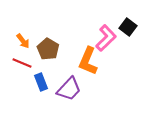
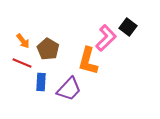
orange L-shape: rotated 8 degrees counterclockwise
blue rectangle: rotated 24 degrees clockwise
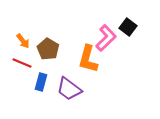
orange L-shape: moved 2 px up
blue rectangle: rotated 12 degrees clockwise
purple trapezoid: rotated 84 degrees clockwise
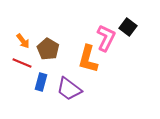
pink L-shape: rotated 20 degrees counterclockwise
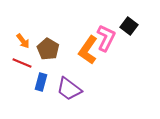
black square: moved 1 px right, 1 px up
orange L-shape: moved 9 px up; rotated 20 degrees clockwise
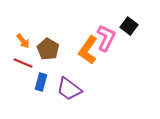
red line: moved 1 px right
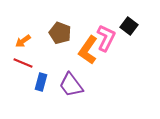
orange arrow: rotated 91 degrees clockwise
brown pentagon: moved 12 px right, 16 px up; rotated 10 degrees counterclockwise
purple trapezoid: moved 2 px right, 4 px up; rotated 16 degrees clockwise
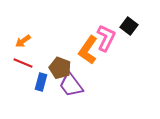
brown pentagon: moved 35 px down
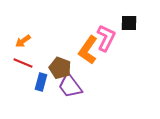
black square: moved 3 px up; rotated 36 degrees counterclockwise
purple trapezoid: moved 1 px left, 1 px down
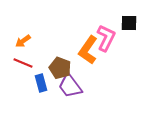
blue rectangle: moved 1 px down; rotated 30 degrees counterclockwise
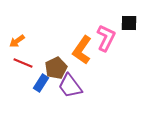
orange arrow: moved 6 px left
orange L-shape: moved 6 px left
brown pentagon: moved 4 px left; rotated 25 degrees clockwise
blue rectangle: rotated 48 degrees clockwise
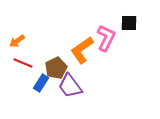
orange L-shape: rotated 20 degrees clockwise
